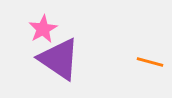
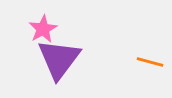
purple triangle: rotated 33 degrees clockwise
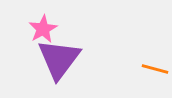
orange line: moved 5 px right, 7 px down
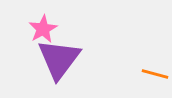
orange line: moved 5 px down
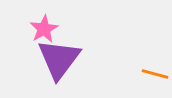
pink star: moved 1 px right
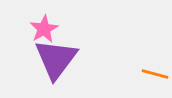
purple triangle: moved 3 px left
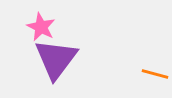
pink star: moved 3 px left, 2 px up; rotated 16 degrees counterclockwise
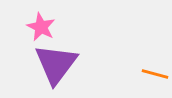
purple triangle: moved 5 px down
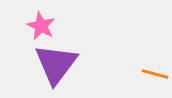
pink star: moved 1 px up
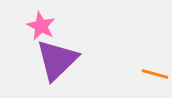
purple triangle: moved 1 px right, 4 px up; rotated 9 degrees clockwise
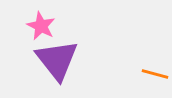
purple triangle: rotated 24 degrees counterclockwise
